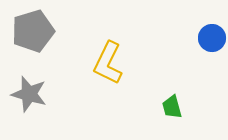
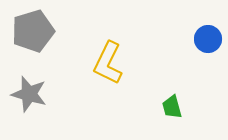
blue circle: moved 4 px left, 1 px down
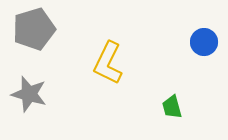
gray pentagon: moved 1 px right, 2 px up
blue circle: moved 4 px left, 3 px down
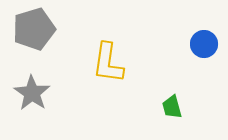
blue circle: moved 2 px down
yellow L-shape: rotated 18 degrees counterclockwise
gray star: moved 3 px right, 1 px up; rotated 18 degrees clockwise
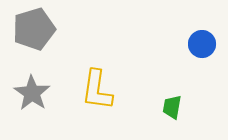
blue circle: moved 2 px left
yellow L-shape: moved 11 px left, 27 px down
green trapezoid: rotated 25 degrees clockwise
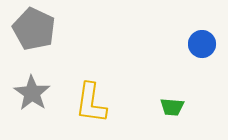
gray pentagon: rotated 30 degrees counterclockwise
yellow L-shape: moved 6 px left, 13 px down
green trapezoid: rotated 95 degrees counterclockwise
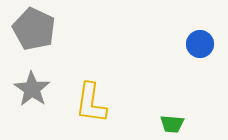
blue circle: moved 2 px left
gray star: moved 4 px up
green trapezoid: moved 17 px down
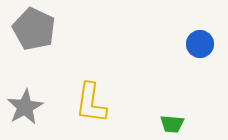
gray star: moved 7 px left, 18 px down; rotated 9 degrees clockwise
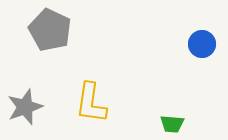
gray pentagon: moved 16 px right, 1 px down
blue circle: moved 2 px right
gray star: rotated 9 degrees clockwise
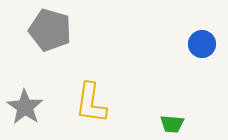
gray pentagon: rotated 9 degrees counterclockwise
gray star: rotated 18 degrees counterclockwise
